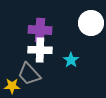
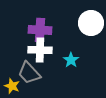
gray trapezoid: moved 1 px up
yellow star: rotated 21 degrees clockwise
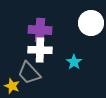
cyan star: moved 3 px right, 2 px down
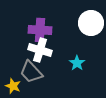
white cross: rotated 15 degrees clockwise
cyan star: moved 3 px right, 1 px down
gray trapezoid: moved 2 px right, 1 px up
yellow star: moved 1 px right
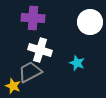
white circle: moved 1 px left, 1 px up
purple cross: moved 7 px left, 12 px up
cyan star: rotated 14 degrees counterclockwise
gray trapezoid: moved 1 px left; rotated 105 degrees clockwise
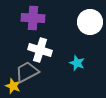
gray trapezoid: moved 3 px left
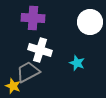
gray trapezoid: moved 1 px right
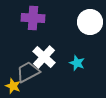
white cross: moved 4 px right, 7 px down; rotated 25 degrees clockwise
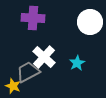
cyan star: rotated 21 degrees clockwise
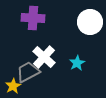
yellow star: rotated 21 degrees clockwise
